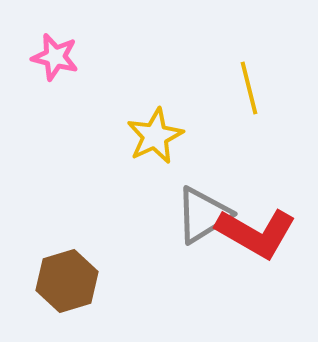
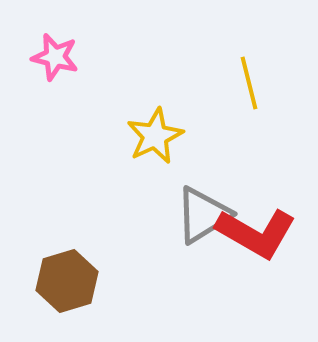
yellow line: moved 5 px up
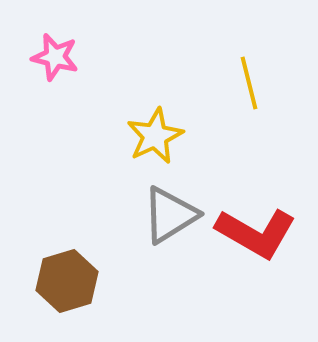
gray triangle: moved 33 px left
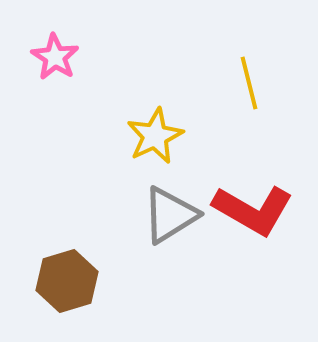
pink star: rotated 18 degrees clockwise
red L-shape: moved 3 px left, 23 px up
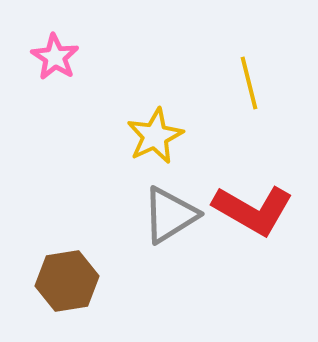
brown hexagon: rotated 8 degrees clockwise
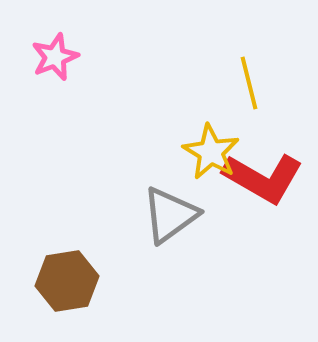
pink star: rotated 18 degrees clockwise
yellow star: moved 56 px right, 16 px down; rotated 16 degrees counterclockwise
red L-shape: moved 10 px right, 32 px up
gray triangle: rotated 4 degrees counterclockwise
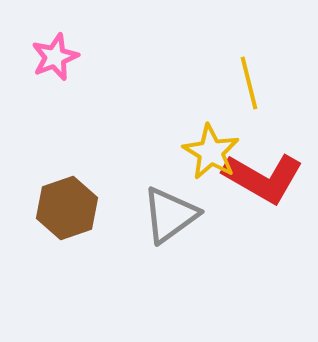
brown hexagon: moved 73 px up; rotated 10 degrees counterclockwise
